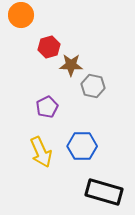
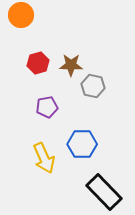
red hexagon: moved 11 px left, 16 px down
purple pentagon: rotated 15 degrees clockwise
blue hexagon: moved 2 px up
yellow arrow: moved 3 px right, 6 px down
black rectangle: rotated 30 degrees clockwise
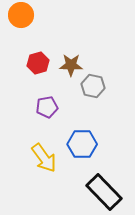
yellow arrow: rotated 12 degrees counterclockwise
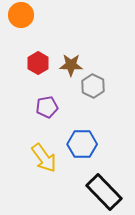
red hexagon: rotated 15 degrees counterclockwise
gray hexagon: rotated 15 degrees clockwise
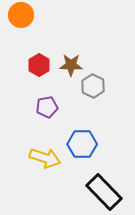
red hexagon: moved 1 px right, 2 px down
yellow arrow: moved 1 px right; rotated 36 degrees counterclockwise
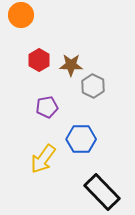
red hexagon: moved 5 px up
blue hexagon: moved 1 px left, 5 px up
yellow arrow: moved 2 px left, 1 px down; rotated 108 degrees clockwise
black rectangle: moved 2 px left
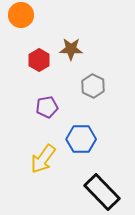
brown star: moved 16 px up
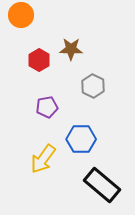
black rectangle: moved 7 px up; rotated 6 degrees counterclockwise
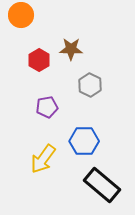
gray hexagon: moved 3 px left, 1 px up
blue hexagon: moved 3 px right, 2 px down
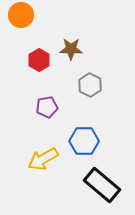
yellow arrow: rotated 24 degrees clockwise
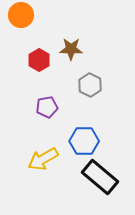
black rectangle: moved 2 px left, 8 px up
